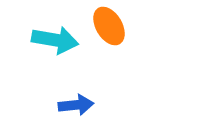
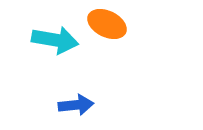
orange ellipse: moved 2 px left, 2 px up; rotated 33 degrees counterclockwise
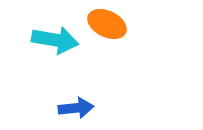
blue arrow: moved 3 px down
